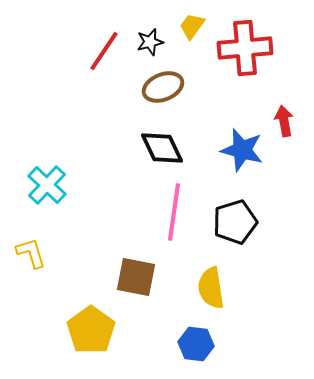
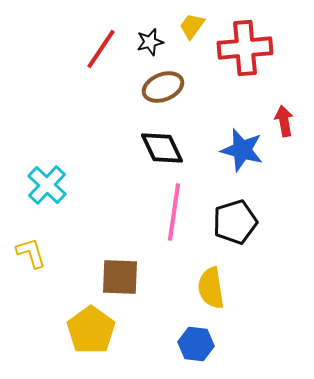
red line: moved 3 px left, 2 px up
brown square: moved 16 px left; rotated 9 degrees counterclockwise
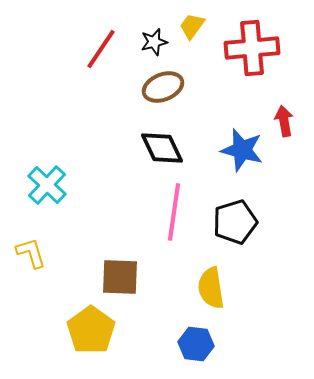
black star: moved 4 px right
red cross: moved 7 px right
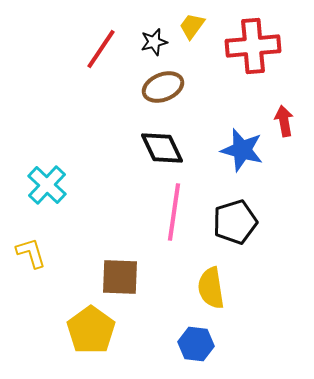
red cross: moved 1 px right, 2 px up
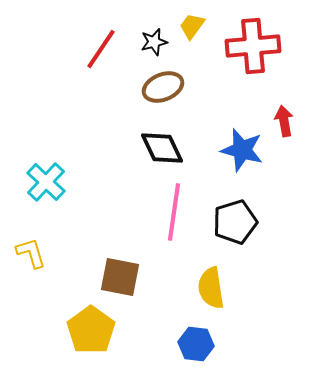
cyan cross: moved 1 px left, 3 px up
brown square: rotated 9 degrees clockwise
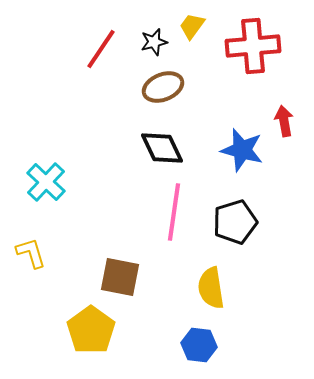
blue hexagon: moved 3 px right, 1 px down
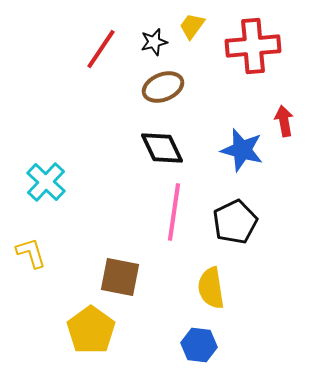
black pentagon: rotated 9 degrees counterclockwise
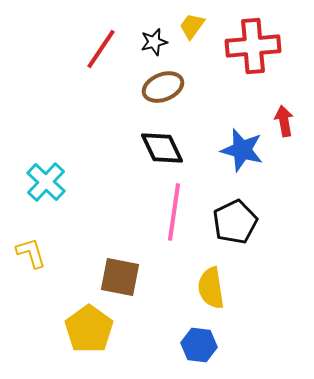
yellow pentagon: moved 2 px left, 1 px up
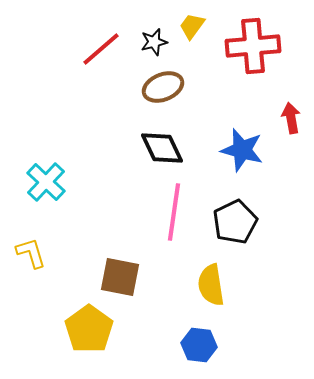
red line: rotated 15 degrees clockwise
red arrow: moved 7 px right, 3 px up
yellow semicircle: moved 3 px up
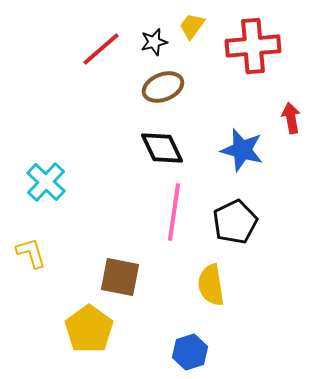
blue hexagon: moved 9 px left, 7 px down; rotated 24 degrees counterclockwise
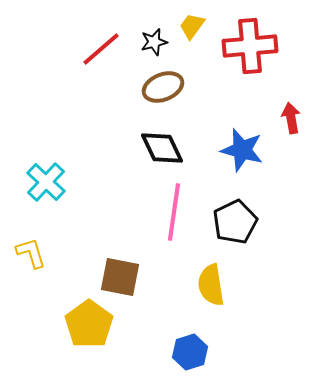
red cross: moved 3 px left
yellow pentagon: moved 5 px up
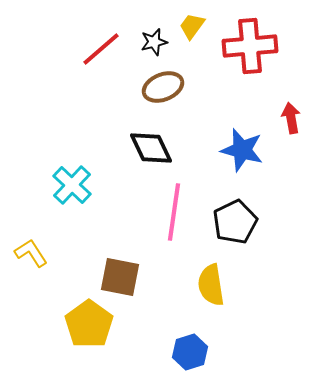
black diamond: moved 11 px left
cyan cross: moved 26 px right, 3 px down
yellow L-shape: rotated 16 degrees counterclockwise
